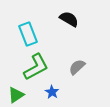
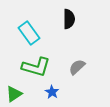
black semicircle: rotated 60 degrees clockwise
cyan rectangle: moved 1 px right, 1 px up; rotated 15 degrees counterclockwise
green L-shape: rotated 44 degrees clockwise
green triangle: moved 2 px left, 1 px up
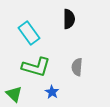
gray semicircle: rotated 42 degrees counterclockwise
green triangle: rotated 42 degrees counterclockwise
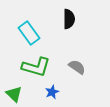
gray semicircle: rotated 120 degrees clockwise
blue star: rotated 16 degrees clockwise
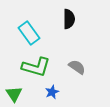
green triangle: rotated 12 degrees clockwise
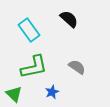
black semicircle: rotated 48 degrees counterclockwise
cyan rectangle: moved 3 px up
green L-shape: moved 2 px left; rotated 28 degrees counterclockwise
green triangle: rotated 12 degrees counterclockwise
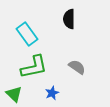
black semicircle: rotated 132 degrees counterclockwise
cyan rectangle: moved 2 px left, 4 px down
blue star: moved 1 px down
